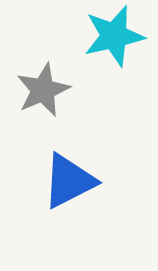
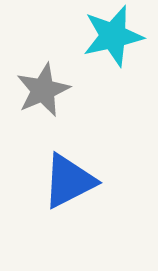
cyan star: moved 1 px left
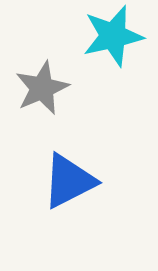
gray star: moved 1 px left, 2 px up
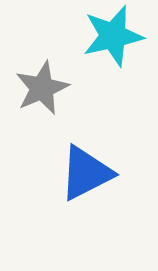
blue triangle: moved 17 px right, 8 px up
